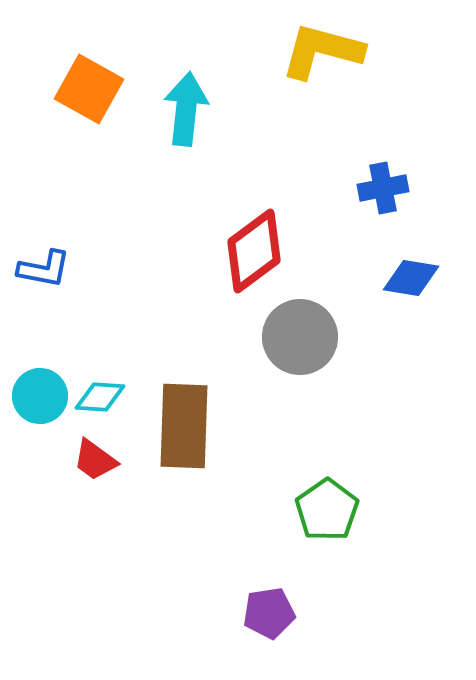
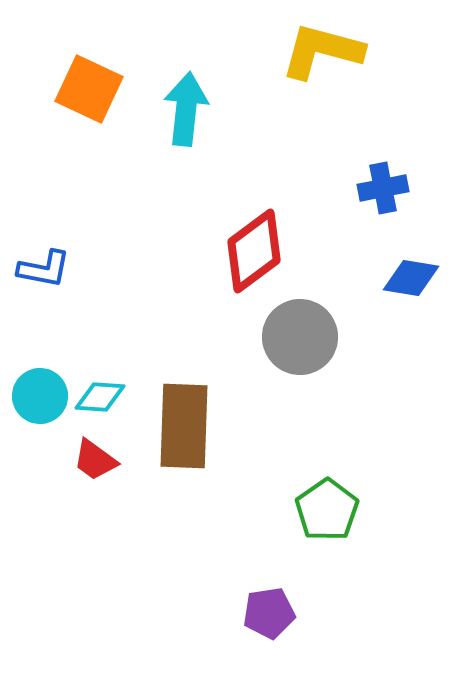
orange square: rotated 4 degrees counterclockwise
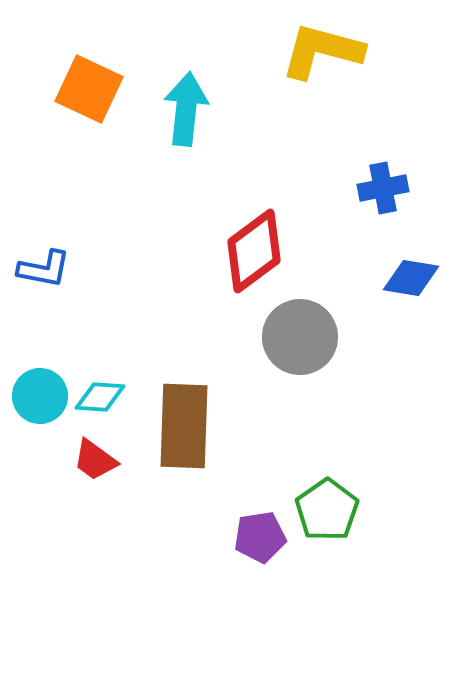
purple pentagon: moved 9 px left, 76 px up
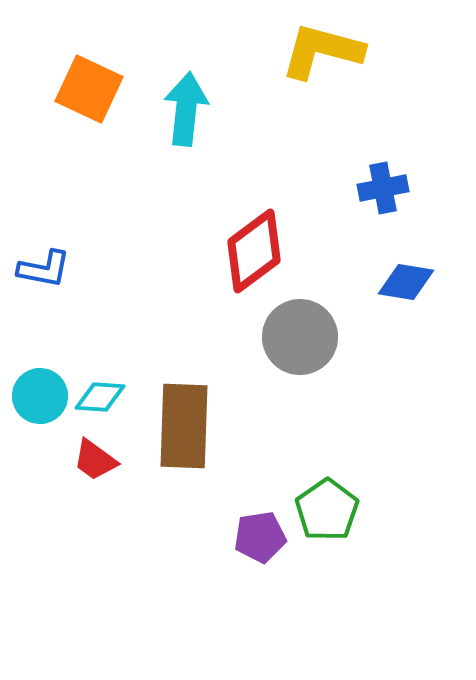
blue diamond: moved 5 px left, 4 px down
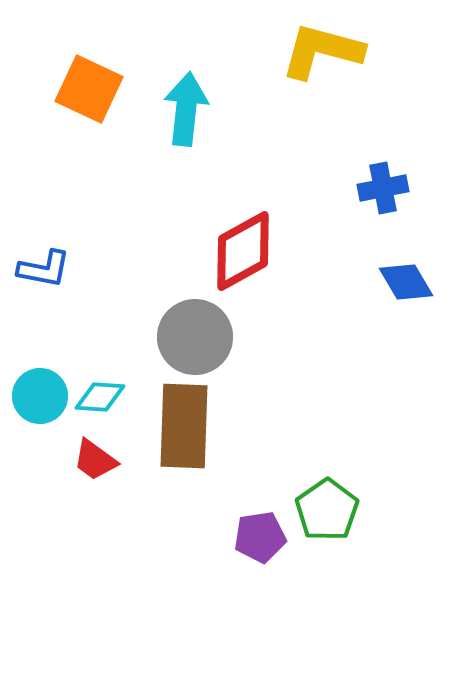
red diamond: moved 11 px left; rotated 8 degrees clockwise
blue diamond: rotated 50 degrees clockwise
gray circle: moved 105 px left
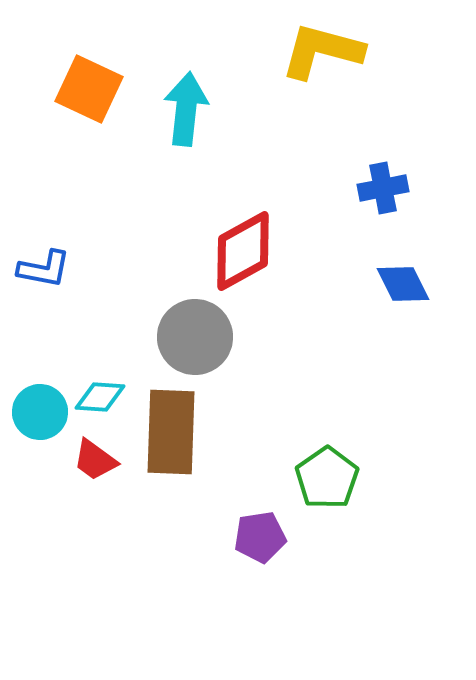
blue diamond: moved 3 px left, 2 px down; rotated 4 degrees clockwise
cyan circle: moved 16 px down
brown rectangle: moved 13 px left, 6 px down
green pentagon: moved 32 px up
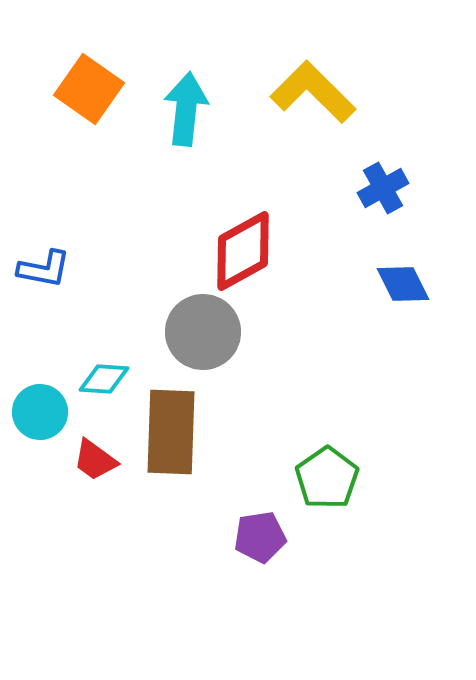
yellow L-shape: moved 9 px left, 41 px down; rotated 30 degrees clockwise
orange square: rotated 10 degrees clockwise
blue cross: rotated 18 degrees counterclockwise
gray circle: moved 8 px right, 5 px up
cyan diamond: moved 4 px right, 18 px up
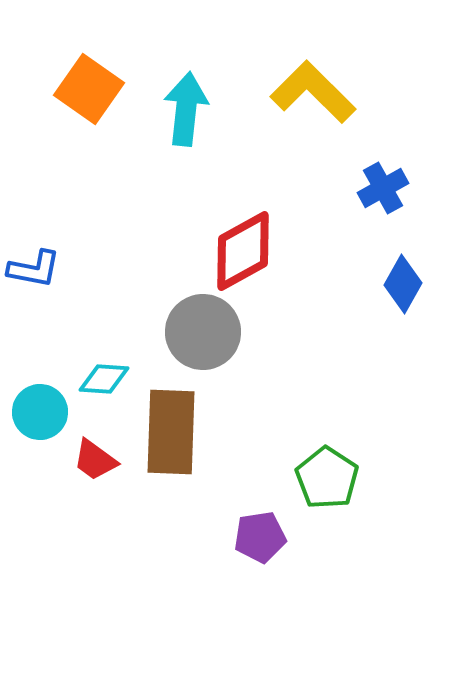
blue L-shape: moved 10 px left
blue diamond: rotated 56 degrees clockwise
green pentagon: rotated 4 degrees counterclockwise
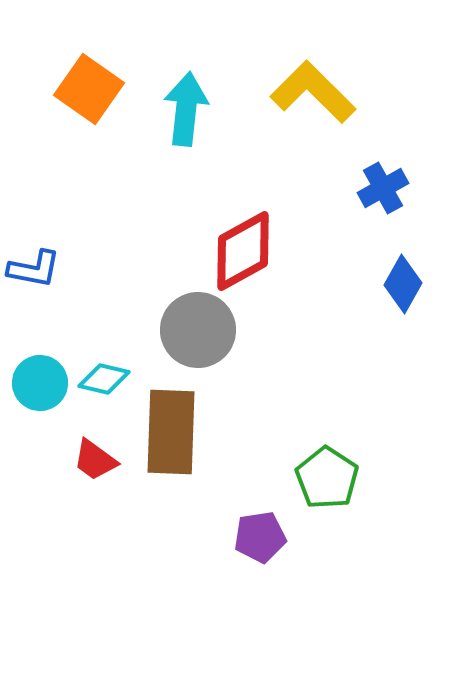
gray circle: moved 5 px left, 2 px up
cyan diamond: rotated 9 degrees clockwise
cyan circle: moved 29 px up
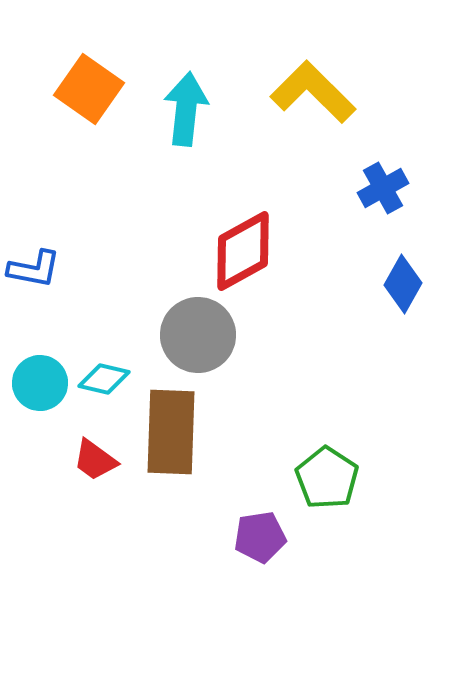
gray circle: moved 5 px down
